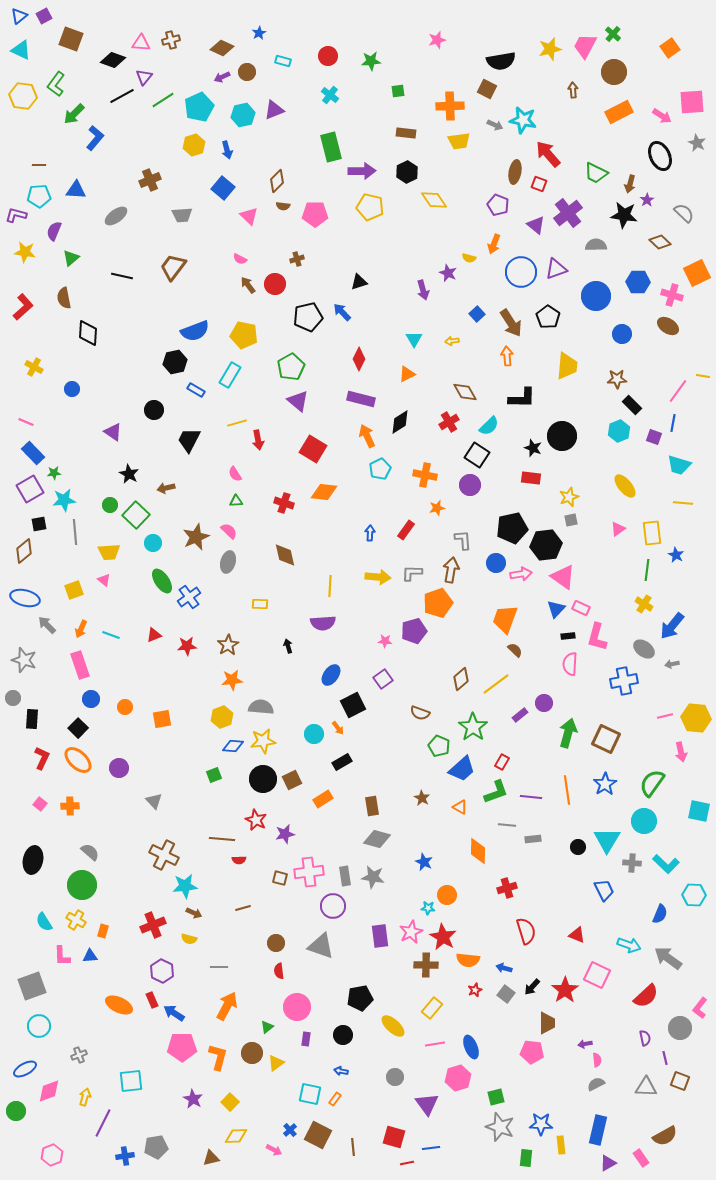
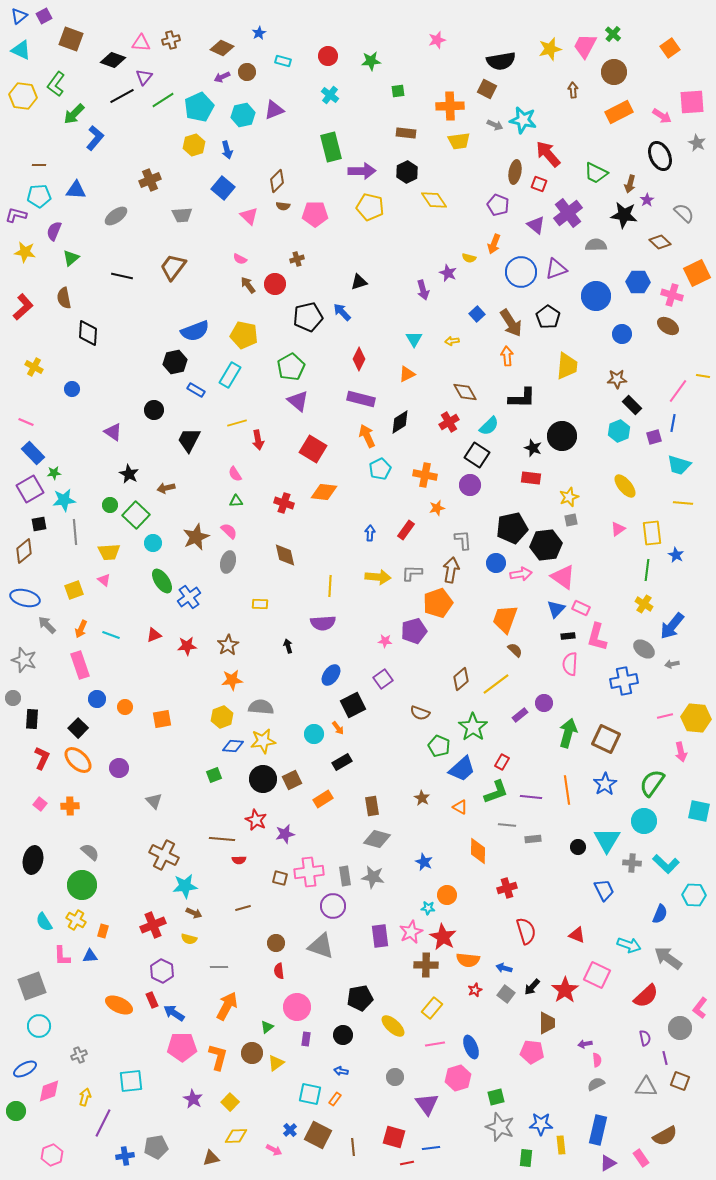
purple square at (654, 437): rotated 35 degrees counterclockwise
blue circle at (91, 699): moved 6 px right
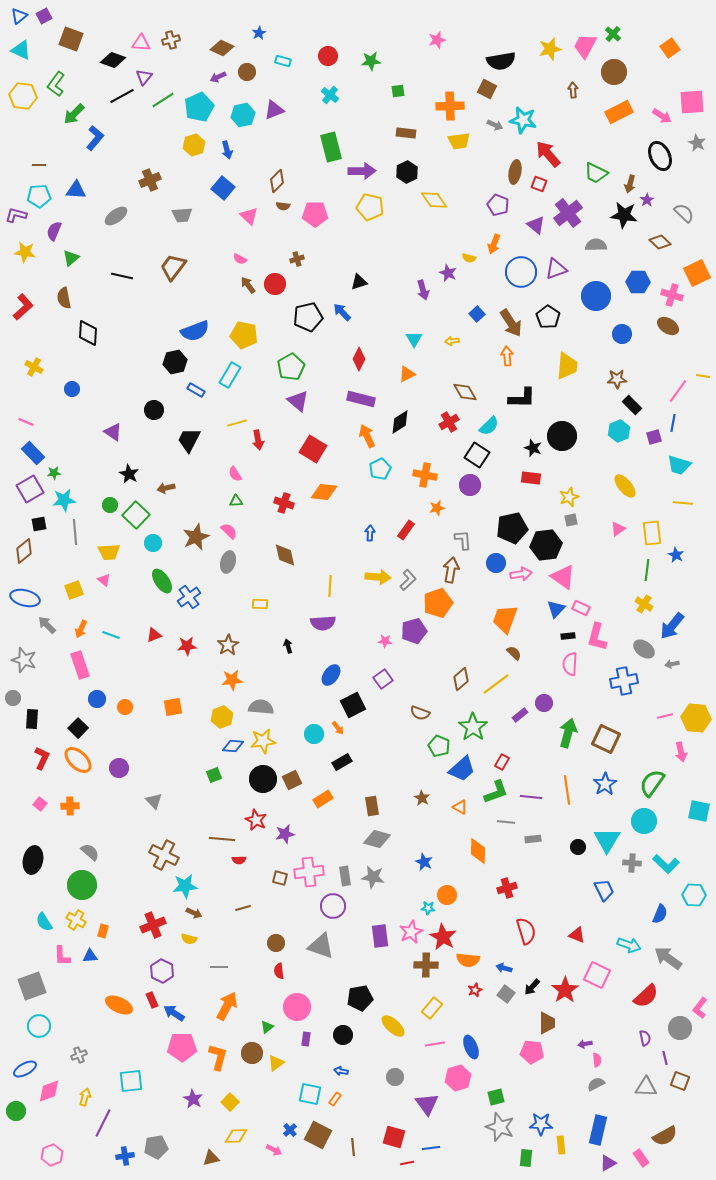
purple arrow at (222, 77): moved 4 px left
gray L-shape at (412, 573): moved 4 px left, 7 px down; rotated 135 degrees clockwise
brown semicircle at (515, 650): moved 1 px left, 3 px down
orange square at (162, 719): moved 11 px right, 12 px up
gray line at (507, 825): moved 1 px left, 3 px up
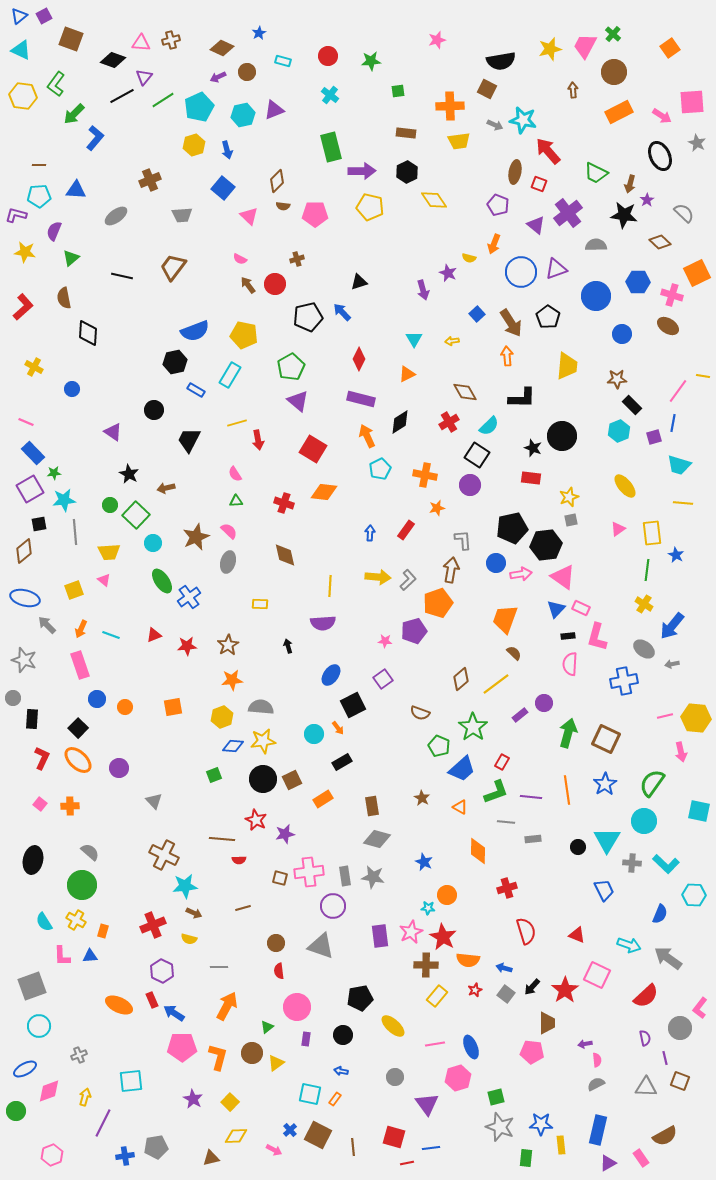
red arrow at (548, 154): moved 3 px up
yellow rectangle at (432, 1008): moved 5 px right, 12 px up
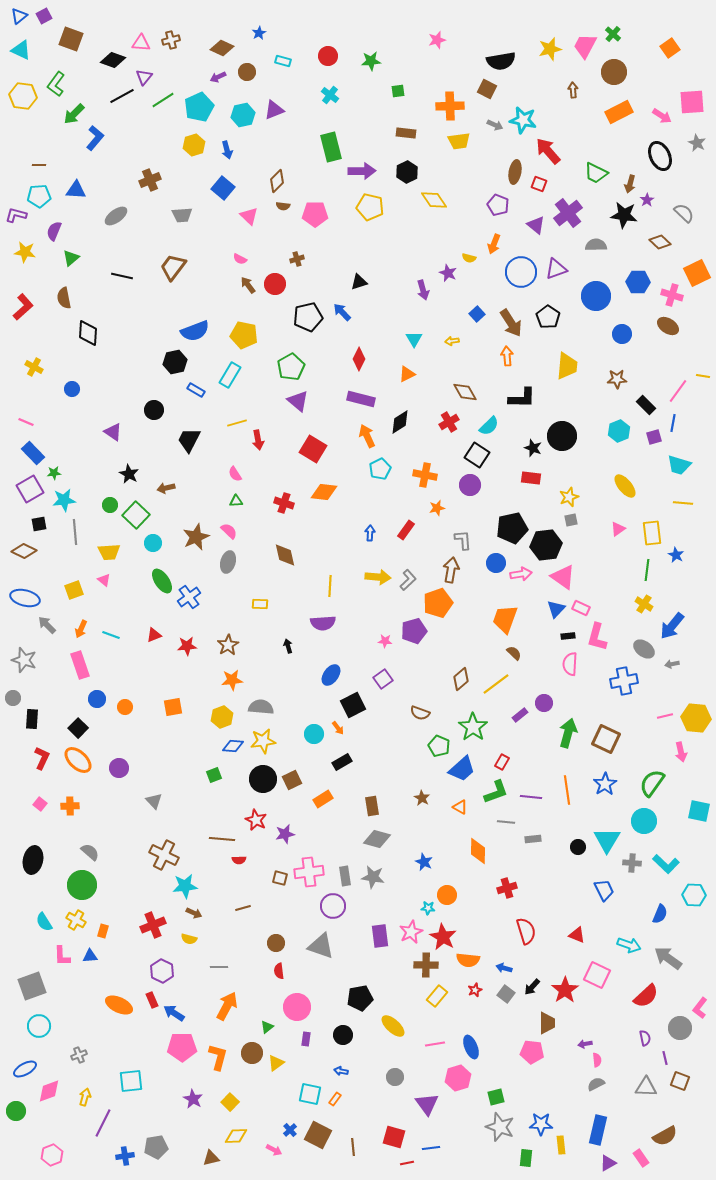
black rectangle at (632, 405): moved 14 px right
brown diamond at (24, 551): rotated 65 degrees clockwise
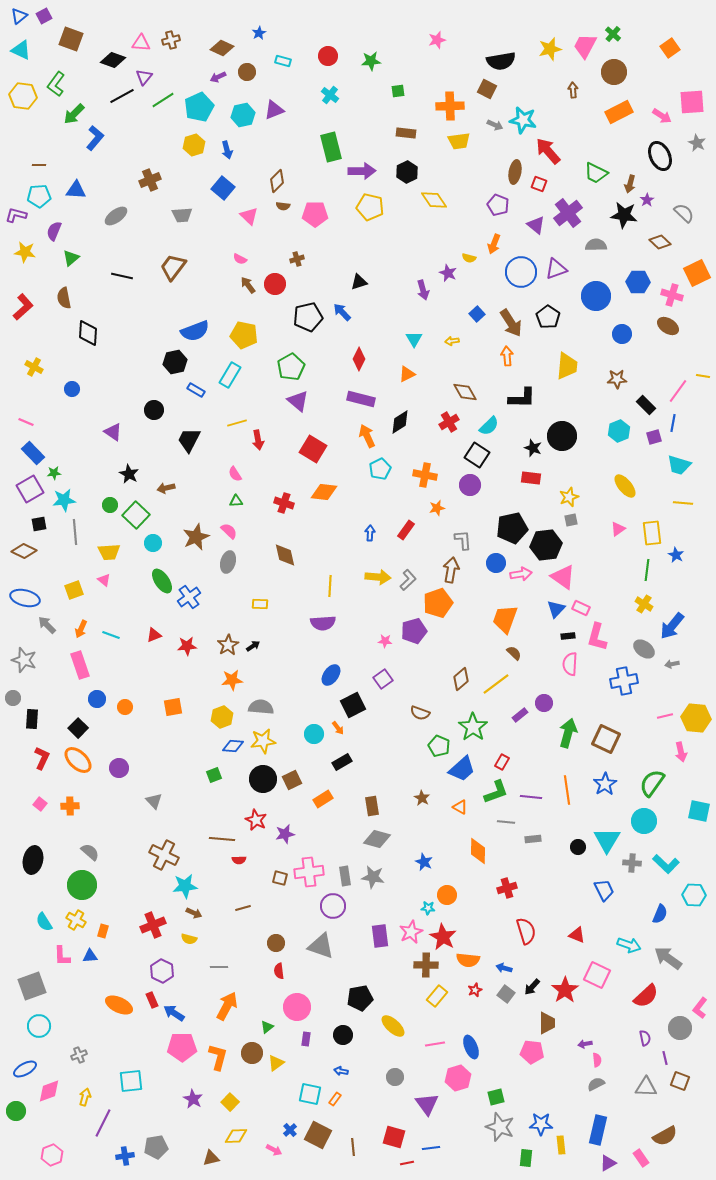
black arrow at (288, 646): moved 35 px left; rotated 72 degrees clockwise
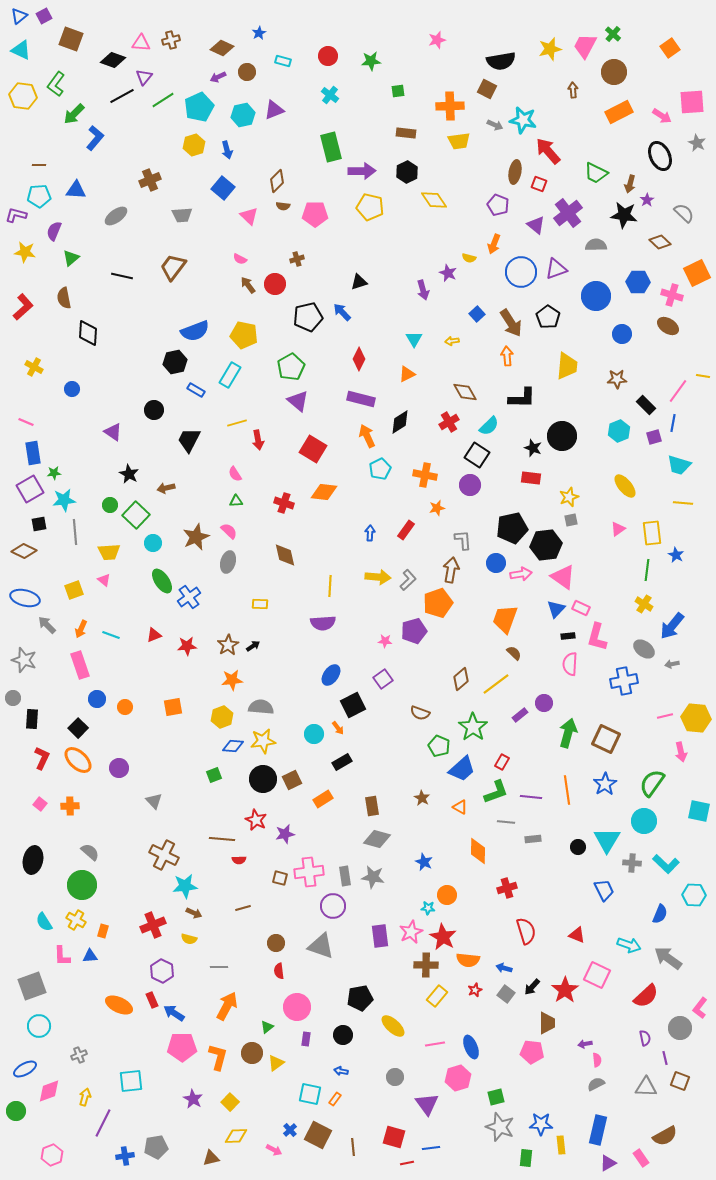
blue rectangle at (33, 453): rotated 35 degrees clockwise
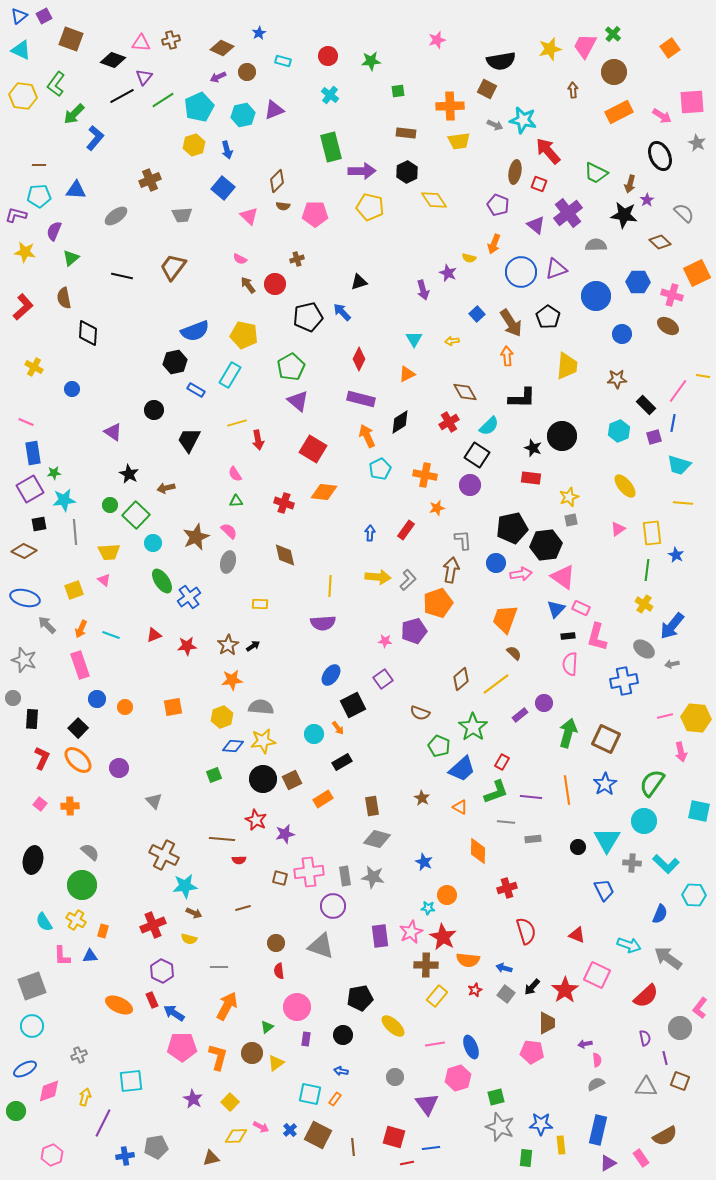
cyan circle at (39, 1026): moved 7 px left
pink arrow at (274, 1150): moved 13 px left, 23 px up
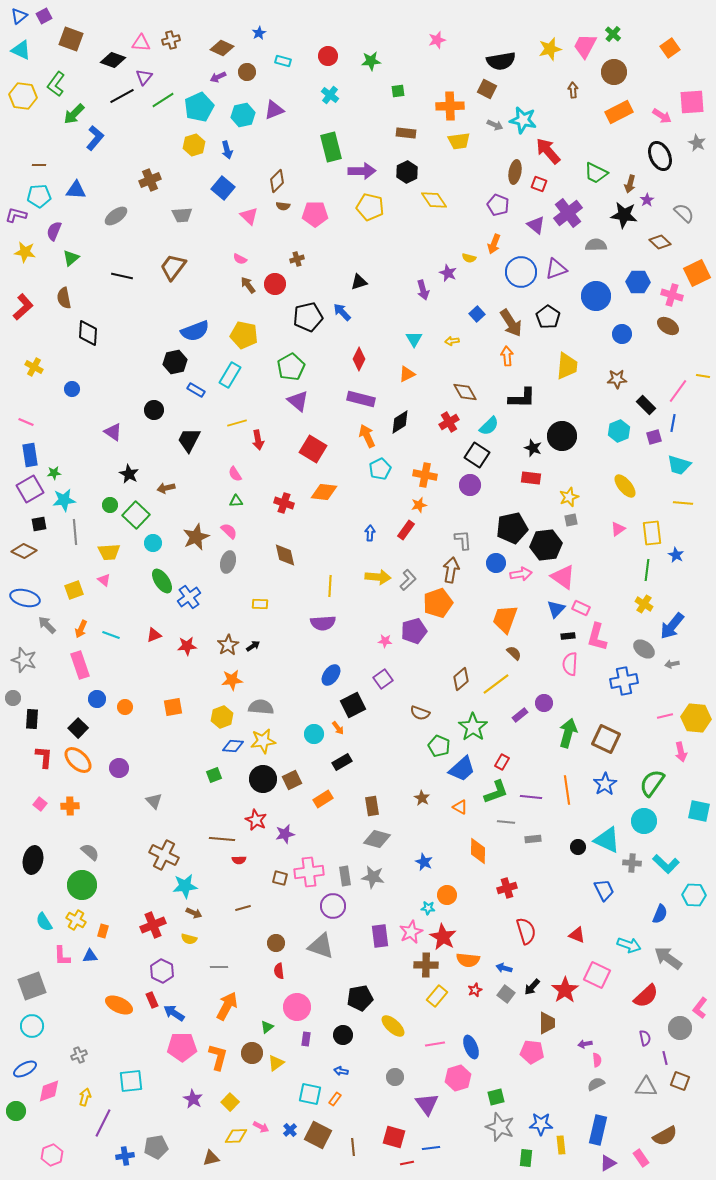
blue rectangle at (33, 453): moved 3 px left, 2 px down
orange star at (437, 508): moved 18 px left, 3 px up
red L-shape at (42, 758): moved 2 px right, 1 px up; rotated 20 degrees counterclockwise
cyan triangle at (607, 840): rotated 36 degrees counterclockwise
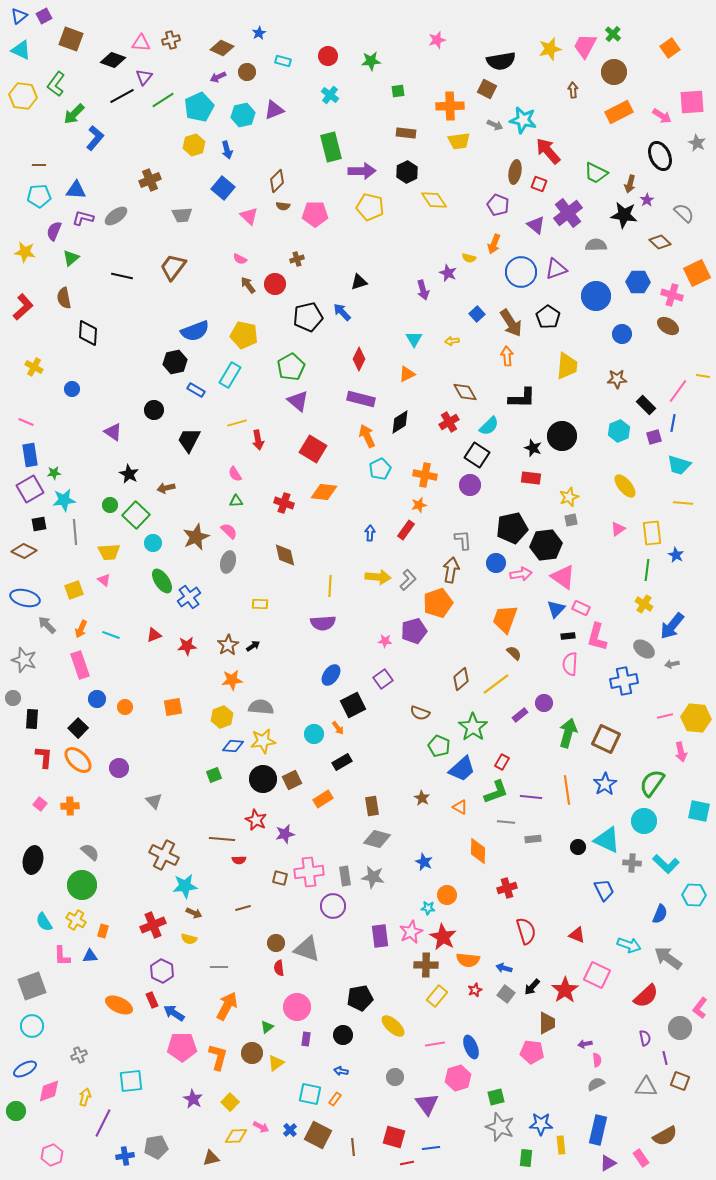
purple L-shape at (16, 215): moved 67 px right, 3 px down
gray triangle at (321, 946): moved 14 px left, 3 px down
red semicircle at (279, 971): moved 3 px up
